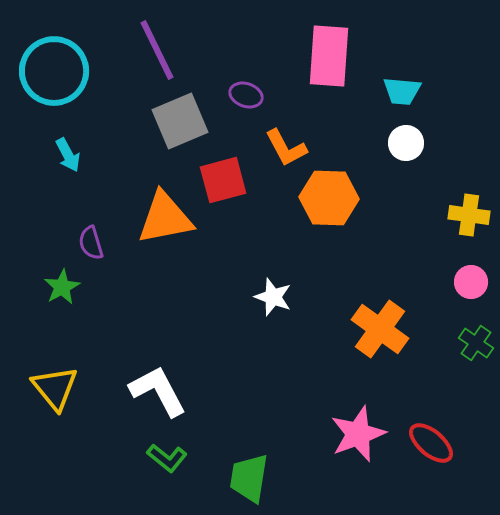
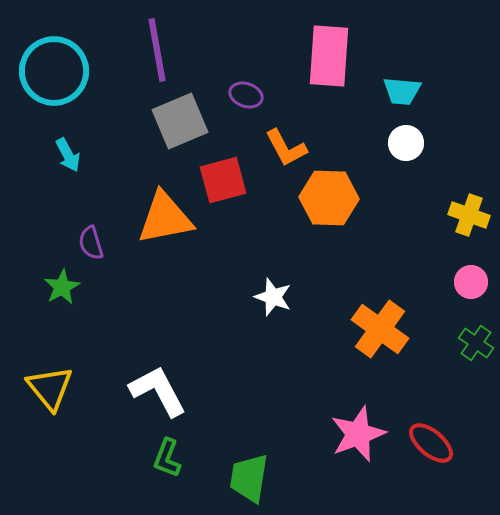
purple line: rotated 16 degrees clockwise
yellow cross: rotated 12 degrees clockwise
yellow triangle: moved 5 px left
green L-shape: rotated 72 degrees clockwise
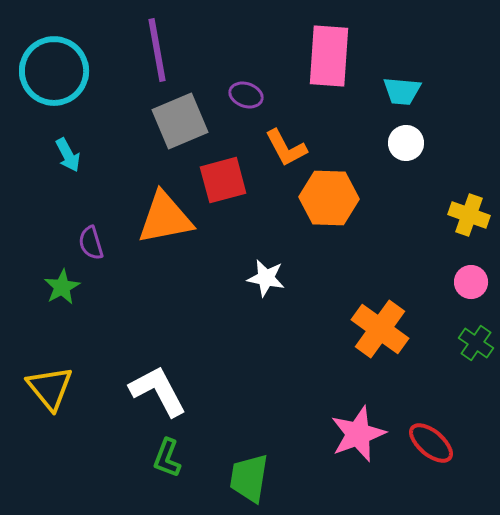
white star: moved 7 px left, 19 px up; rotated 9 degrees counterclockwise
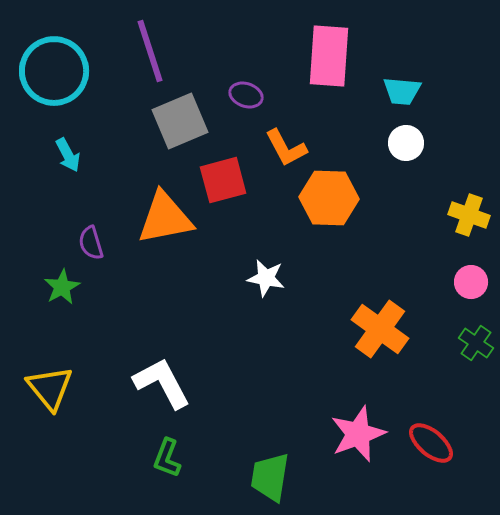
purple line: moved 7 px left, 1 px down; rotated 8 degrees counterclockwise
white L-shape: moved 4 px right, 8 px up
green trapezoid: moved 21 px right, 1 px up
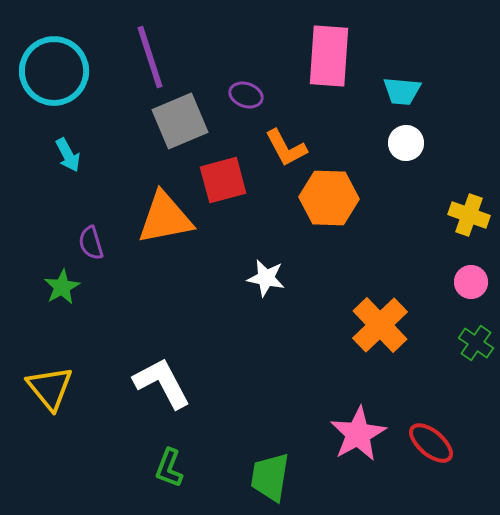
purple line: moved 6 px down
orange cross: moved 4 px up; rotated 10 degrees clockwise
pink star: rotated 8 degrees counterclockwise
green L-shape: moved 2 px right, 10 px down
